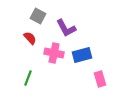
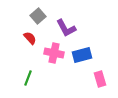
gray square: rotated 21 degrees clockwise
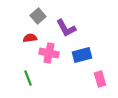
red semicircle: rotated 56 degrees counterclockwise
pink cross: moved 5 px left
green line: rotated 42 degrees counterclockwise
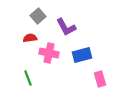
purple L-shape: moved 1 px up
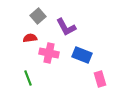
blue rectangle: rotated 36 degrees clockwise
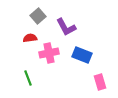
pink cross: rotated 24 degrees counterclockwise
pink rectangle: moved 3 px down
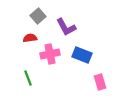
pink cross: moved 1 px right, 1 px down
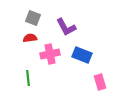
gray square: moved 5 px left, 2 px down; rotated 28 degrees counterclockwise
green line: rotated 14 degrees clockwise
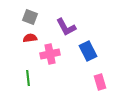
gray square: moved 3 px left, 1 px up
blue rectangle: moved 6 px right, 4 px up; rotated 42 degrees clockwise
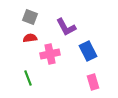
green line: rotated 14 degrees counterclockwise
pink rectangle: moved 7 px left
